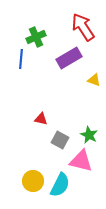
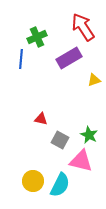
green cross: moved 1 px right
yellow triangle: rotated 40 degrees counterclockwise
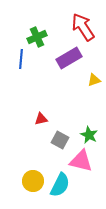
red triangle: rotated 24 degrees counterclockwise
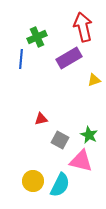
red arrow: rotated 20 degrees clockwise
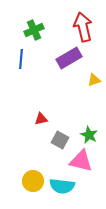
green cross: moved 3 px left, 7 px up
cyan semicircle: moved 2 px right, 1 px down; rotated 70 degrees clockwise
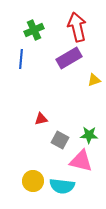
red arrow: moved 6 px left
green star: rotated 24 degrees counterclockwise
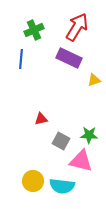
red arrow: rotated 44 degrees clockwise
purple rectangle: rotated 55 degrees clockwise
gray square: moved 1 px right, 1 px down
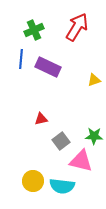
purple rectangle: moved 21 px left, 9 px down
green star: moved 5 px right, 1 px down
gray square: rotated 24 degrees clockwise
